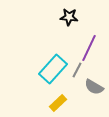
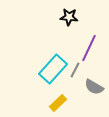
gray line: moved 2 px left
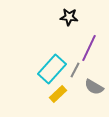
cyan rectangle: moved 1 px left
yellow rectangle: moved 9 px up
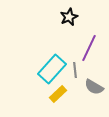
black star: rotated 30 degrees counterclockwise
gray line: rotated 35 degrees counterclockwise
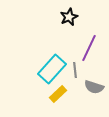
gray semicircle: rotated 12 degrees counterclockwise
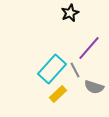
black star: moved 1 px right, 4 px up
purple line: rotated 16 degrees clockwise
gray line: rotated 21 degrees counterclockwise
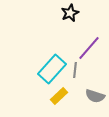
gray line: rotated 35 degrees clockwise
gray semicircle: moved 1 px right, 9 px down
yellow rectangle: moved 1 px right, 2 px down
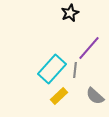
gray semicircle: rotated 24 degrees clockwise
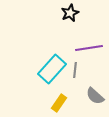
purple line: rotated 40 degrees clockwise
yellow rectangle: moved 7 px down; rotated 12 degrees counterclockwise
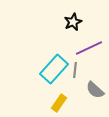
black star: moved 3 px right, 9 px down
purple line: rotated 16 degrees counterclockwise
cyan rectangle: moved 2 px right
gray semicircle: moved 6 px up
